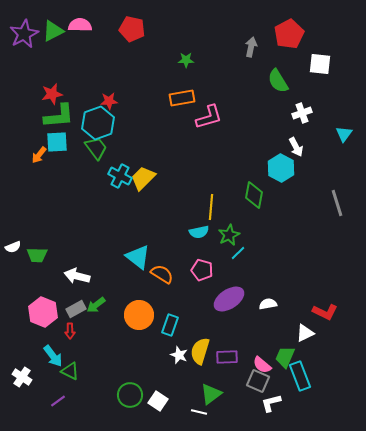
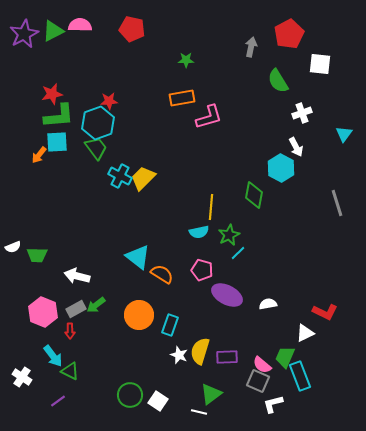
purple ellipse at (229, 299): moved 2 px left, 4 px up; rotated 60 degrees clockwise
white L-shape at (271, 403): moved 2 px right, 1 px down
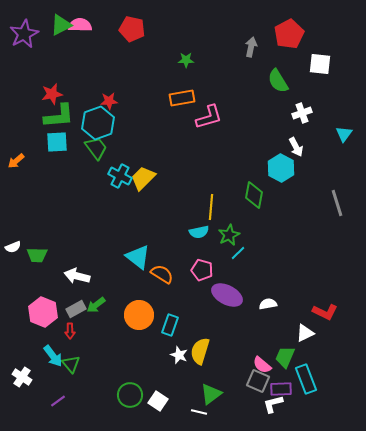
green triangle at (53, 31): moved 8 px right, 6 px up
orange arrow at (39, 155): moved 23 px left, 6 px down; rotated 12 degrees clockwise
purple rectangle at (227, 357): moved 54 px right, 32 px down
green triangle at (70, 371): moved 1 px right, 7 px up; rotated 24 degrees clockwise
cyan rectangle at (300, 376): moved 6 px right, 3 px down
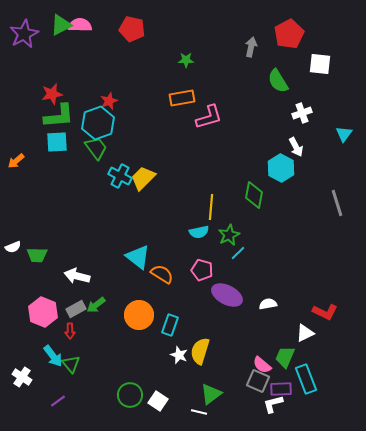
red star at (109, 101): rotated 18 degrees counterclockwise
